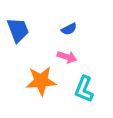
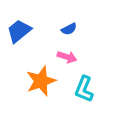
blue trapezoid: moved 1 px right, 1 px down; rotated 108 degrees counterclockwise
orange star: rotated 16 degrees counterclockwise
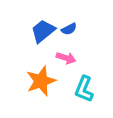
blue trapezoid: moved 24 px right
pink arrow: moved 1 px left, 1 px down
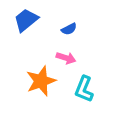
blue trapezoid: moved 17 px left, 11 px up
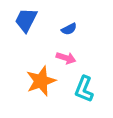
blue trapezoid: rotated 24 degrees counterclockwise
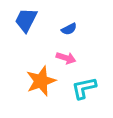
cyan L-shape: moved 1 px up; rotated 56 degrees clockwise
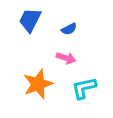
blue trapezoid: moved 4 px right
orange star: moved 3 px left, 3 px down
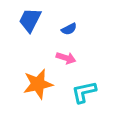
orange star: rotated 8 degrees clockwise
cyan L-shape: moved 4 px down
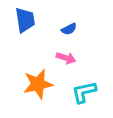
blue trapezoid: moved 5 px left; rotated 144 degrees clockwise
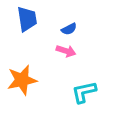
blue trapezoid: moved 2 px right, 1 px up
pink arrow: moved 7 px up
orange star: moved 16 px left, 4 px up
